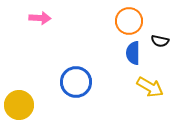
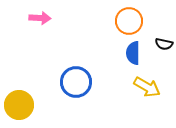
black semicircle: moved 4 px right, 3 px down
yellow arrow: moved 3 px left
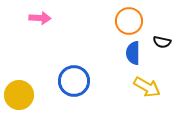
black semicircle: moved 2 px left, 2 px up
blue circle: moved 2 px left, 1 px up
yellow circle: moved 10 px up
